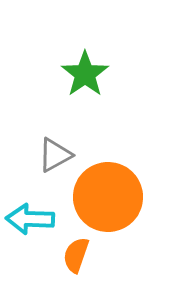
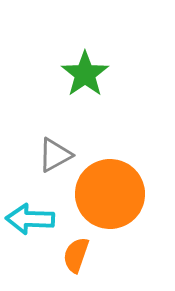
orange circle: moved 2 px right, 3 px up
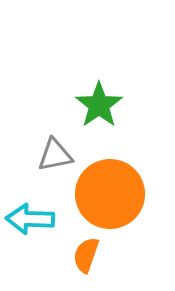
green star: moved 14 px right, 31 px down
gray triangle: rotated 18 degrees clockwise
orange semicircle: moved 10 px right
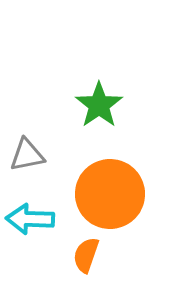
gray triangle: moved 28 px left
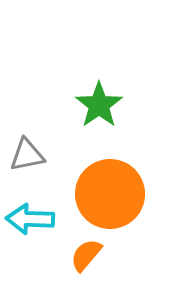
orange semicircle: rotated 21 degrees clockwise
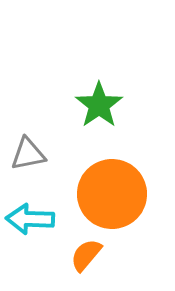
gray triangle: moved 1 px right, 1 px up
orange circle: moved 2 px right
